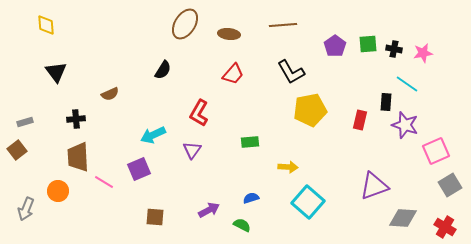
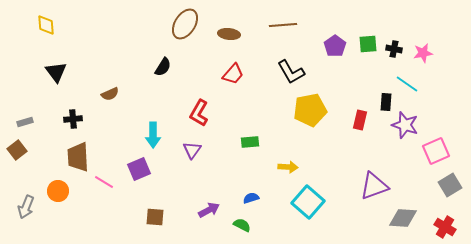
black semicircle at (163, 70): moved 3 px up
black cross at (76, 119): moved 3 px left
cyan arrow at (153, 135): rotated 65 degrees counterclockwise
gray arrow at (26, 209): moved 2 px up
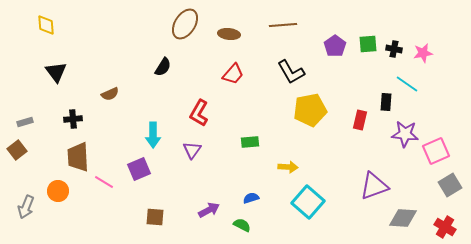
purple star at (405, 125): moved 9 px down; rotated 12 degrees counterclockwise
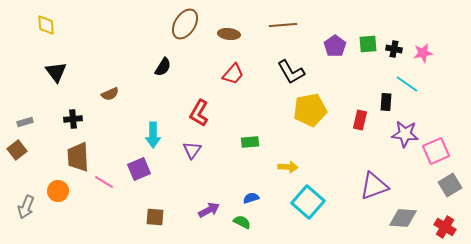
green semicircle at (242, 225): moved 3 px up
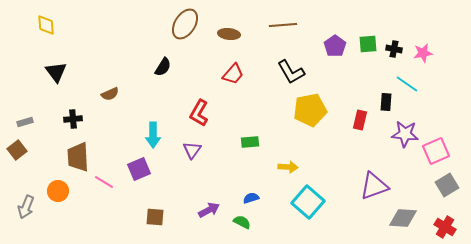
gray square at (450, 185): moved 3 px left
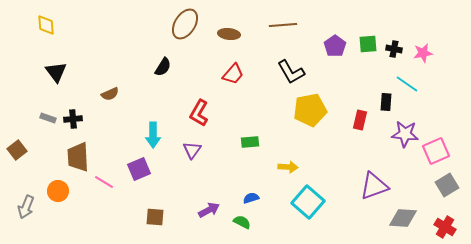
gray rectangle at (25, 122): moved 23 px right, 4 px up; rotated 35 degrees clockwise
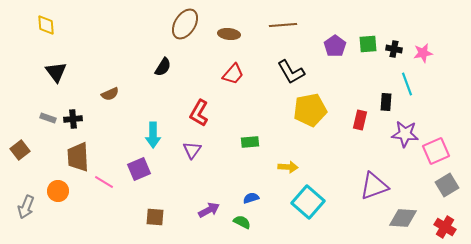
cyan line at (407, 84): rotated 35 degrees clockwise
brown square at (17, 150): moved 3 px right
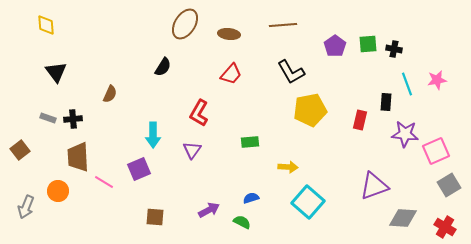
pink star at (423, 53): moved 14 px right, 27 px down
red trapezoid at (233, 74): moved 2 px left
brown semicircle at (110, 94): rotated 42 degrees counterclockwise
gray square at (447, 185): moved 2 px right
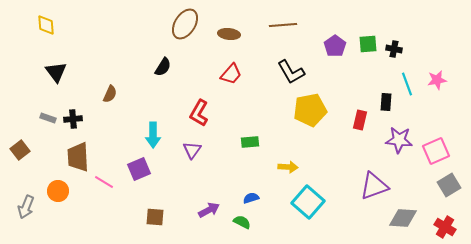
purple star at (405, 134): moved 6 px left, 6 px down
